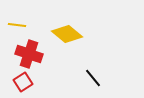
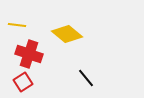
black line: moved 7 px left
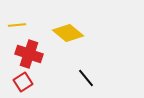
yellow line: rotated 12 degrees counterclockwise
yellow diamond: moved 1 px right, 1 px up
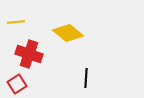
yellow line: moved 1 px left, 3 px up
black line: rotated 42 degrees clockwise
red square: moved 6 px left, 2 px down
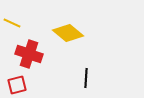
yellow line: moved 4 px left, 1 px down; rotated 30 degrees clockwise
red square: moved 1 px down; rotated 18 degrees clockwise
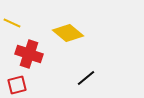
black line: rotated 48 degrees clockwise
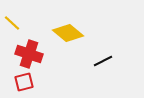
yellow line: rotated 18 degrees clockwise
black line: moved 17 px right, 17 px up; rotated 12 degrees clockwise
red square: moved 7 px right, 3 px up
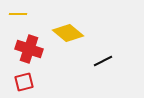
yellow line: moved 6 px right, 9 px up; rotated 42 degrees counterclockwise
red cross: moved 5 px up
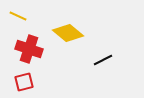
yellow line: moved 2 px down; rotated 24 degrees clockwise
black line: moved 1 px up
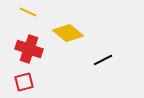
yellow line: moved 10 px right, 4 px up
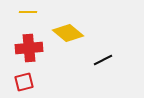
yellow line: rotated 24 degrees counterclockwise
red cross: moved 1 px up; rotated 24 degrees counterclockwise
